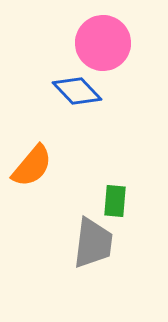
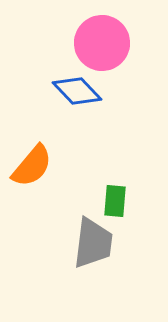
pink circle: moved 1 px left
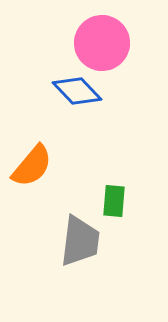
green rectangle: moved 1 px left
gray trapezoid: moved 13 px left, 2 px up
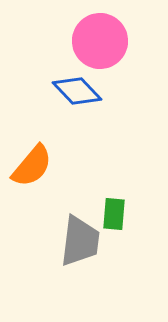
pink circle: moved 2 px left, 2 px up
green rectangle: moved 13 px down
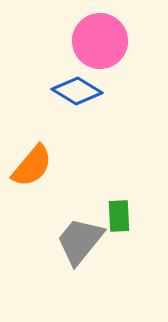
blue diamond: rotated 15 degrees counterclockwise
green rectangle: moved 5 px right, 2 px down; rotated 8 degrees counterclockwise
gray trapezoid: rotated 148 degrees counterclockwise
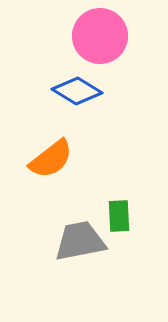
pink circle: moved 5 px up
orange semicircle: moved 19 px right, 7 px up; rotated 12 degrees clockwise
gray trapezoid: rotated 40 degrees clockwise
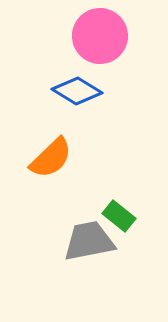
orange semicircle: moved 1 px up; rotated 6 degrees counterclockwise
green rectangle: rotated 48 degrees counterclockwise
gray trapezoid: moved 9 px right
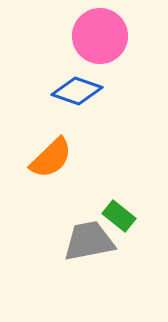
blue diamond: rotated 12 degrees counterclockwise
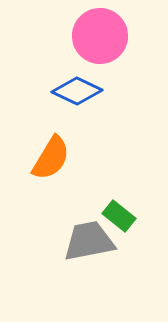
blue diamond: rotated 6 degrees clockwise
orange semicircle: rotated 15 degrees counterclockwise
